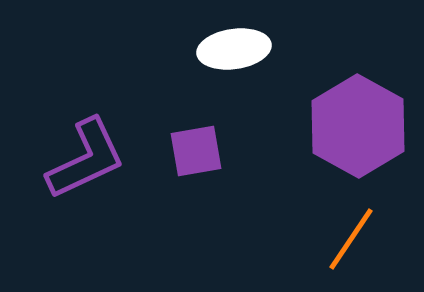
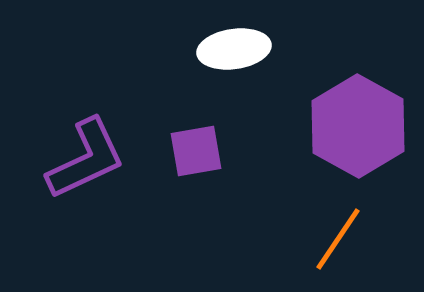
orange line: moved 13 px left
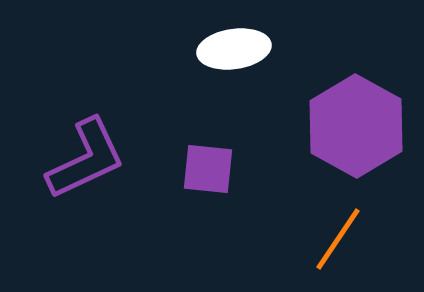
purple hexagon: moved 2 px left
purple square: moved 12 px right, 18 px down; rotated 16 degrees clockwise
